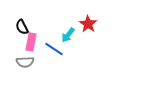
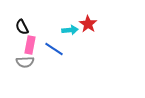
cyan arrow: moved 2 px right, 5 px up; rotated 133 degrees counterclockwise
pink rectangle: moved 1 px left, 3 px down
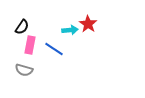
black semicircle: rotated 119 degrees counterclockwise
gray semicircle: moved 1 px left, 8 px down; rotated 18 degrees clockwise
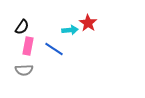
red star: moved 1 px up
pink rectangle: moved 2 px left, 1 px down
gray semicircle: rotated 18 degrees counterclockwise
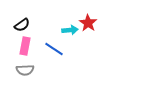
black semicircle: moved 2 px up; rotated 21 degrees clockwise
pink rectangle: moved 3 px left
gray semicircle: moved 1 px right
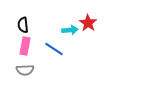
black semicircle: moved 1 px right; rotated 119 degrees clockwise
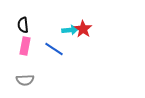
red star: moved 5 px left, 6 px down
gray semicircle: moved 10 px down
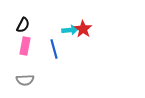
black semicircle: rotated 147 degrees counterclockwise
blue line: rotated 42 degrees clockwise
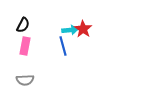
blue line: moved 9 px right, 3 px up
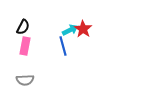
black semicircle: moved 2 px down
cyan arrow: rotated 21 degrees counterclockwise
